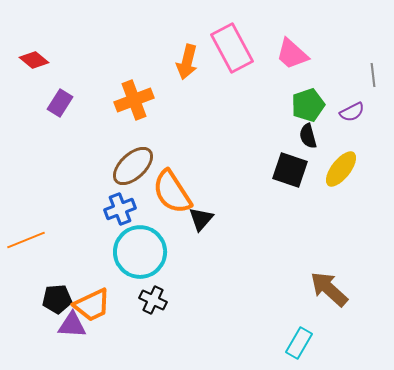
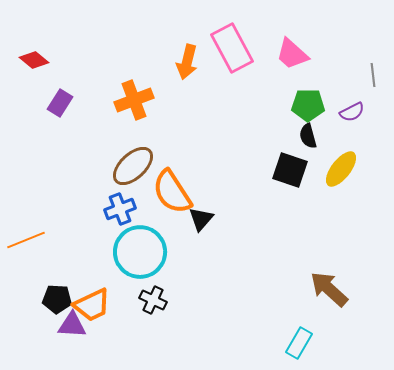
green pentagon: rotated 20 degrees clockwise
black pentagon: rotated 8 degrees clockwise
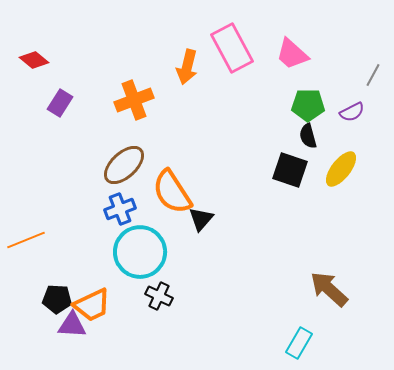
orange arrow: moved 5 px down
gray line: rotated 35 degrees clockwise
brown ellipse: moved 9 px left, 1 px up
black cross: moved 6 px right, 4 px up
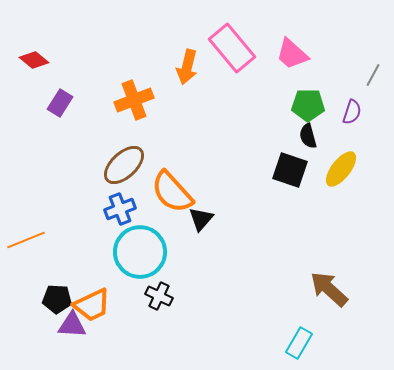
pink rectangle: rotated 12 degrees counterclockwise
purple semicircle: rotated 45 degrees counterclockwise
orange semicircle: rotated 9 degrees counterclockwise
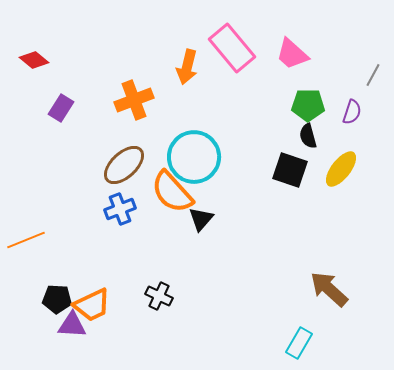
purple rectangle: moved 1 px right, 5 px down
cyan circle: moved 54 px right, 95 px up
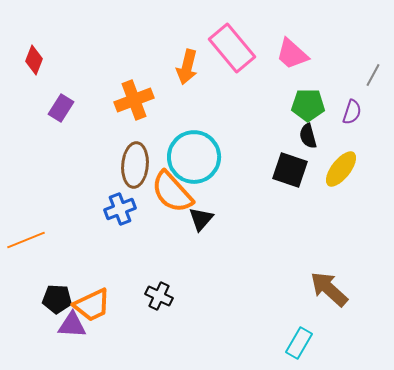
red diamond: rotated 72 degrees clockwise
brown ellipse: moved 11 px right; rotated 42 degrees counterclockwise
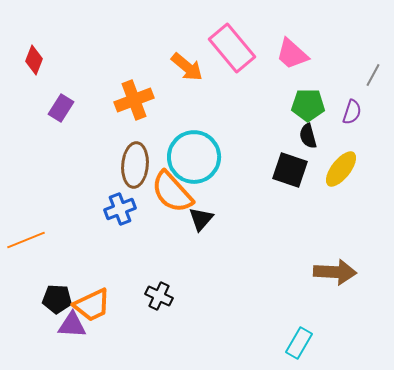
orange arrow: rotated 64 degrees counterclockwise
brown arrow: moved 6 px right, 17 px up; rotated 141 degrees clockwise
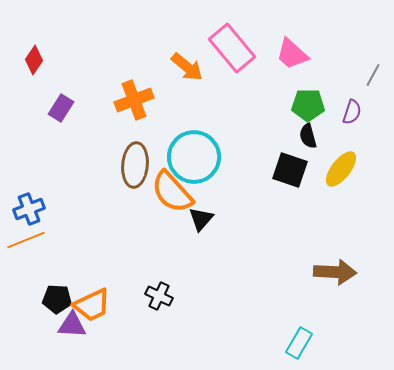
red diamond: rotated 12 degrees clockwise
blue cross: moved 91 px left
